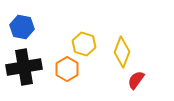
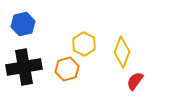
blue hexagon: moved 1 px right, 3 px up; rotated 25 degrees counterclockwise
yellow hexagon: rotated 10 degrees clockwise
orange hexagon: rotated 15 degrees clockwise
red semicircle: moved 1 px left, 1 px down
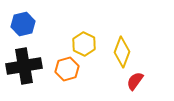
black cross: moved 1 px up
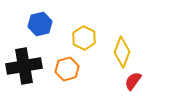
blue hexagon: moved 17 px right
yellow hexagon: moved 6 px up
red semicircle: moved 2 px left
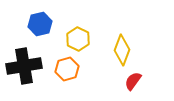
yellow hexagon: moved 6 px left, 1 px down
yellow diamond: moved 2 px up
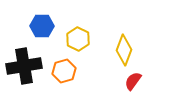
blue hexagon: moved 2 px right, 2 px down; rotated 15 degrees clockwise
yellow diamond: moved 2 px right
orange hexagon: moved 3 px left, 2 px down
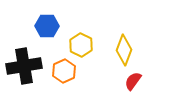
blue hexagon: moved 5 px right
yellow hexagon: moved 3 px right, 6 px down
orange hexagon: rotated 10 degrees counterclockwise
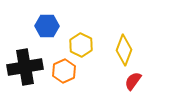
black cross: moved 1 px right, 1 px down
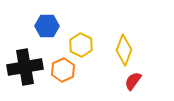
orange hexagon: moved 1 px left, 1 px up
